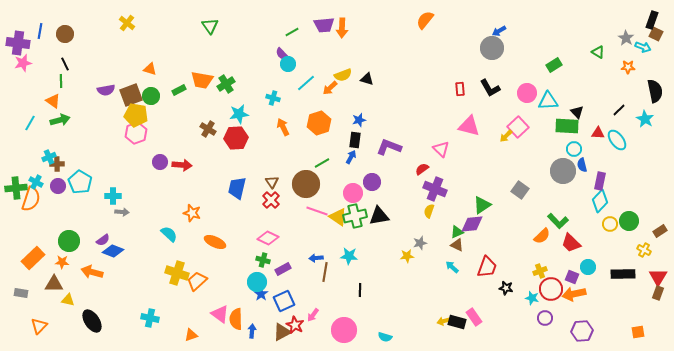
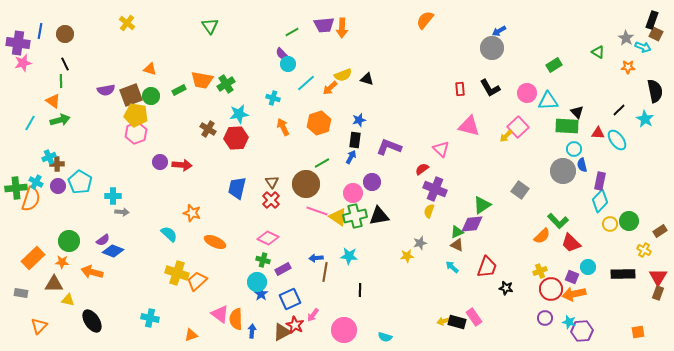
cyan star at (532, 298): moved 37 px right, 24 px down
blue square at (284, 301): moved 6 px right, 2 px up
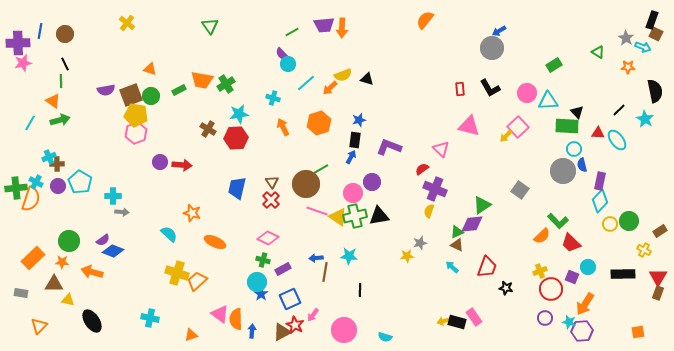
purple cross at (18, 43): rotated 10 degrees counterclockwise
green line at (322, 163): moved 1 px left, 6 px down
orange arrow at (574, 294): moved 11 px right, 10 px down; rotated 45 degrees counterclockwise
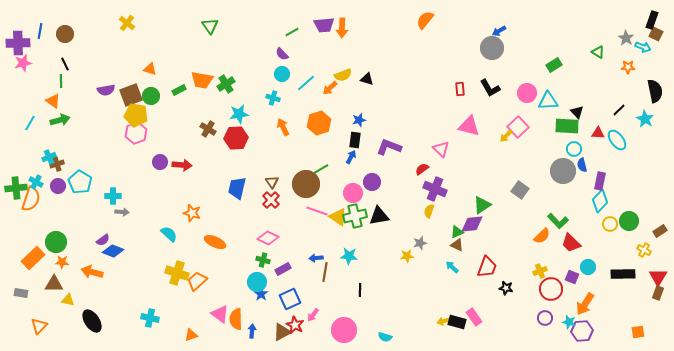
cyan circle at (288, 64): moved 6 px left, 10 px down
brown cross at (57, 164): rotated 16 degrees counterclockwise
green circle at (69, 241): moved 13 px left, 1 px down
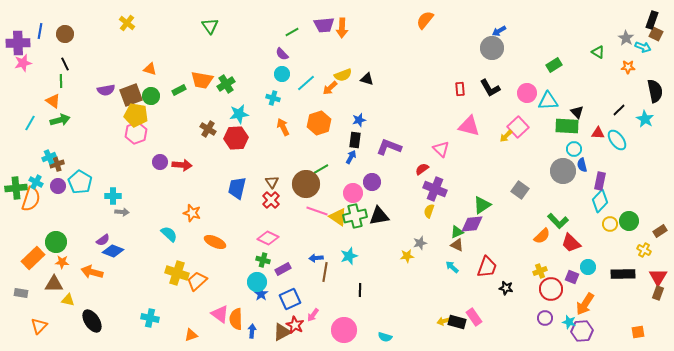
cyan star at (349, 256): rotated 24 degrees counterclockwise
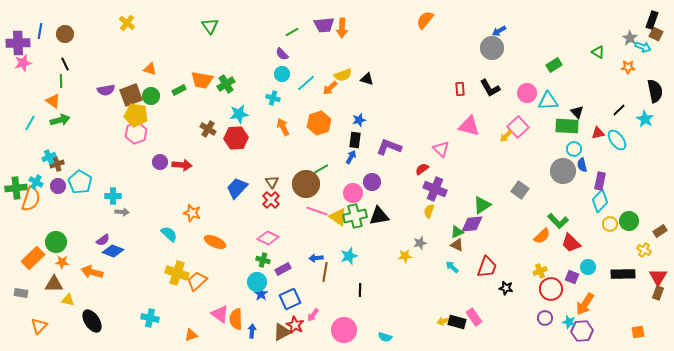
gray star at (626, 38): moved 4 px right
red triangle at (598, 133): rotated 16 degrees counterclockwise
blue trapezoid at (237, 188): rotated 30 degrees clockwise
yellow star at (407, 256): moved 2 px left
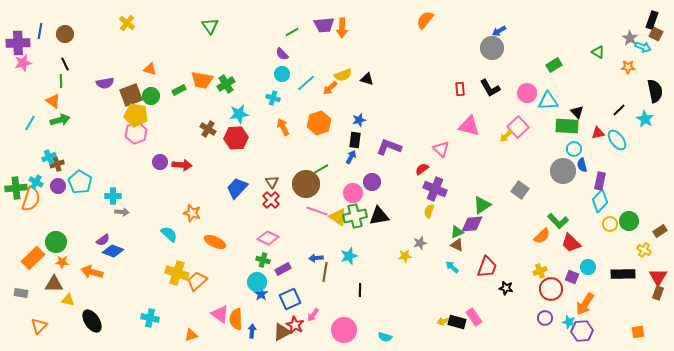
purple semicircle at (106, 90): moved 1 px left, 7 px up
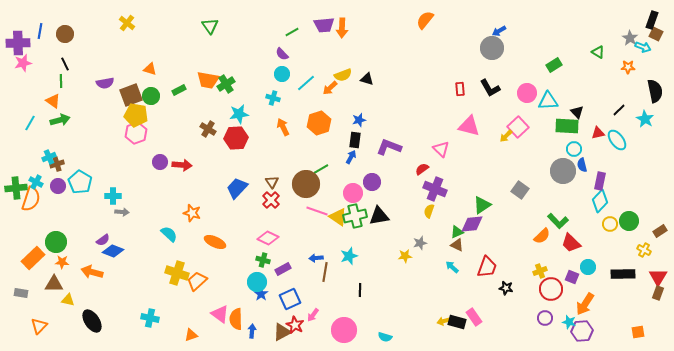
orange trapezoid at (202, 80): moved 6 px right
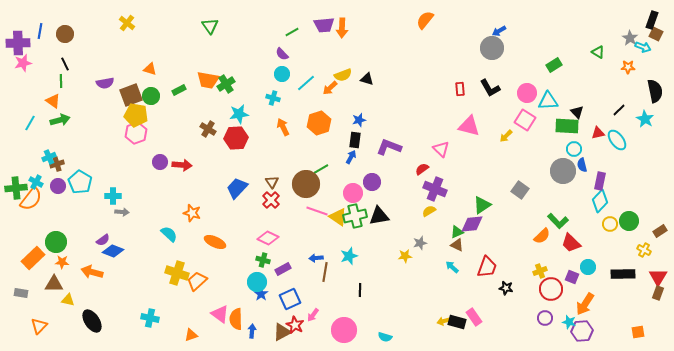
pink square at (518, 127): moved 7 px right, 7 px up; rotated 15 degrees counterclockwise
orange semicircle at (31, 199): rotated 20 degrees clockwise
yellow semicircle at (429, 211): rotated 40 degrees clockwise
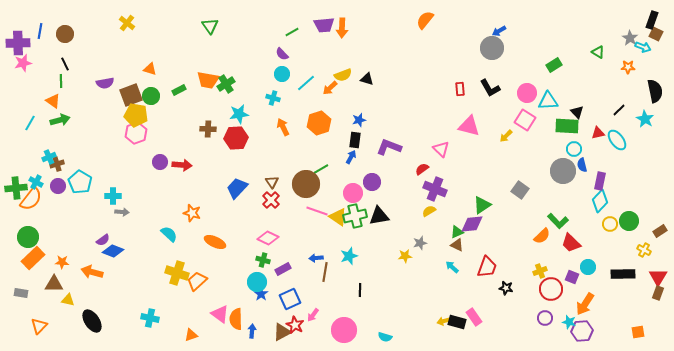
brown cross at (208, 129): rotated 28 degrees counterclockwise
green circle at (56, 242): moved 28 px left, 5 px up
